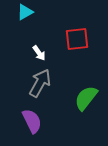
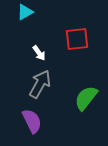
gray arrow: moved 1 px down
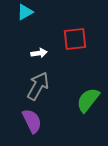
red square: moved 2 px left
white arrow: rotated 63 degrees counterclockwise
gray arrow: moved 2 px left, 2 px down
green semicircle: moved 2 px right, 2 px down
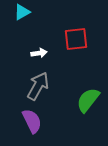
cyan triangle: moved 3 px left
red square: moved 1 px right
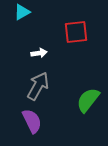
red square: moved 7 px up
